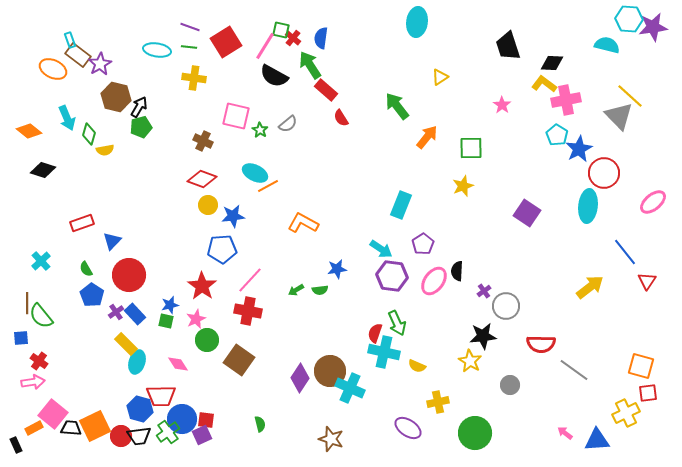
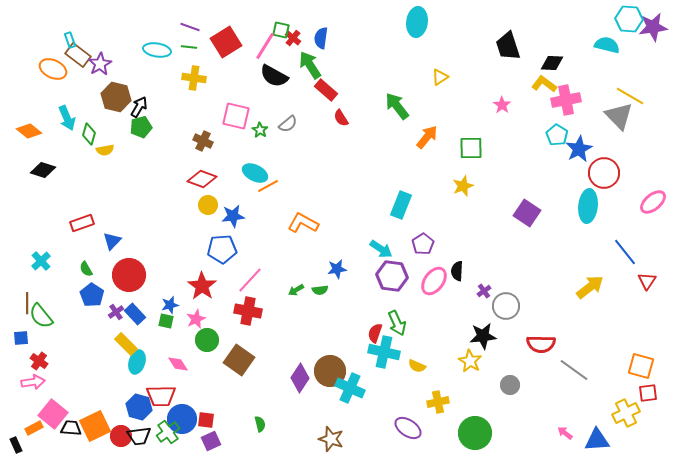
yellow line at (630, 96): rotated 12 degrees counterclockwise
blue hexagon at (140, 409): moved 1 px left, 2 px up
purple square at (202, 435): moved 9 px right, 6 px down
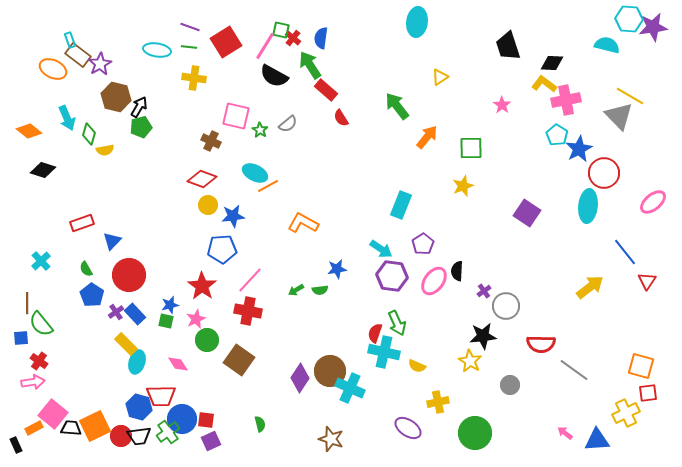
brown cross at (203, 141): moved 8 px right
green semicircle at (41, 316): moved 8 px down
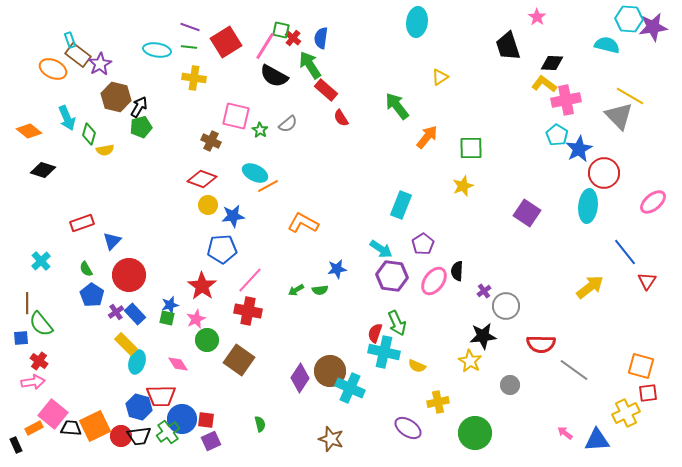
pink star at (502, 105): moved 35 px right, 88 px up
green square at (166, 321): moved 1 px right, 3 px up
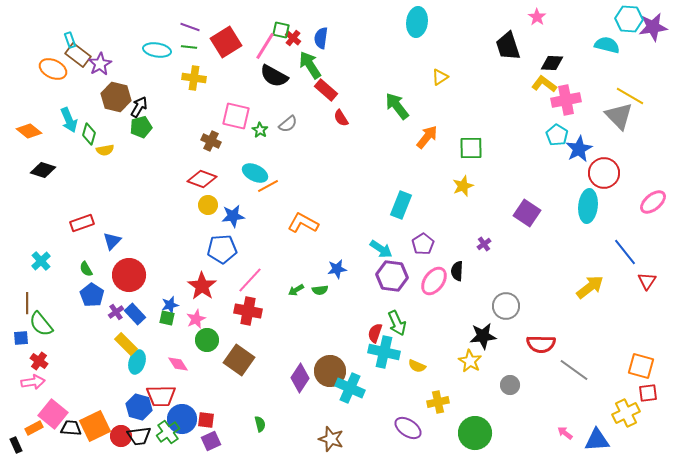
cyan arrow at (67, 118): moved 2 px right, 2 px down
purple cross at (484, 291): moved 47 px up
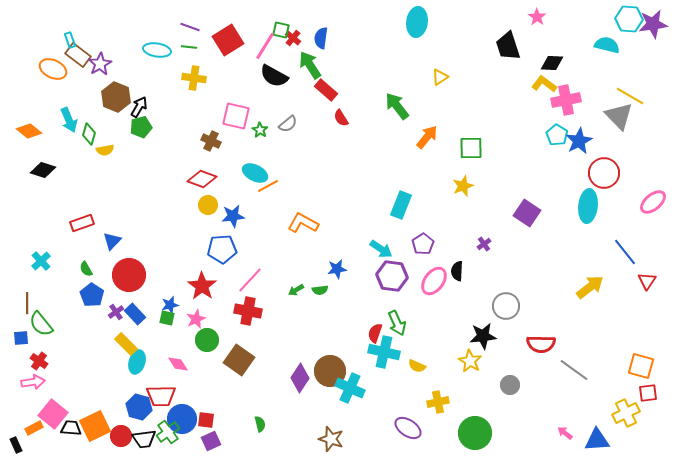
purple star at (653, 27): moved 3 px up
red square at (226, 42): moved 2 px right, 2 px up
brown hexagon at (116, 97): rotated 8 degrees clockwise
blue star at (579, 149): moved 8 px up
black trapezoid at (139, 436): moved 5 px right, 3 px down
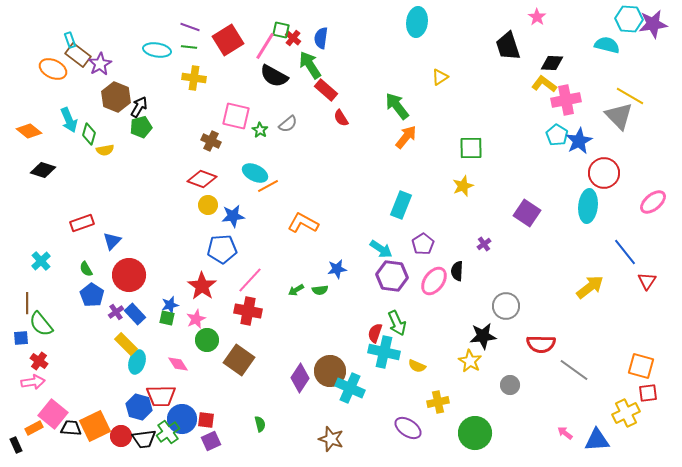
orange arrow at (427, 137): moved 21 px left
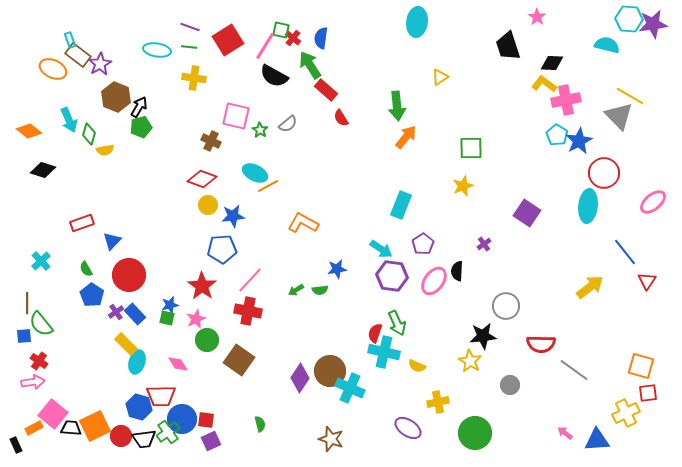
green arrow at (397, 106): rotated 148 degrees counterclockwise
blue square at (21, 338): moved 3 px right, 2 px up
